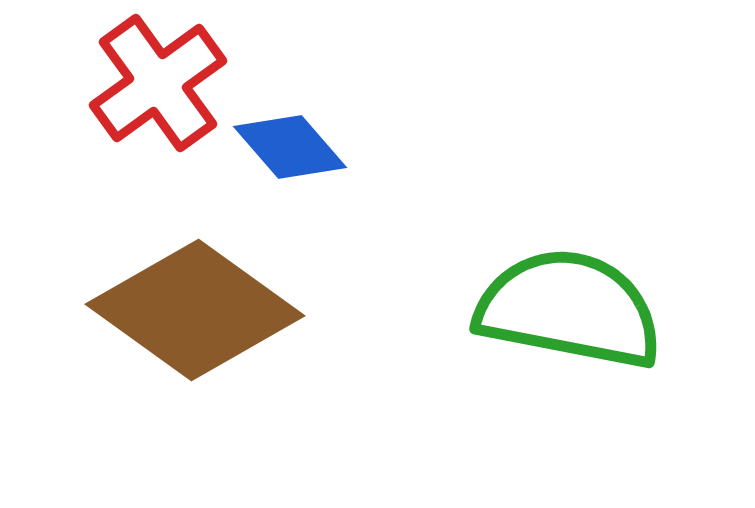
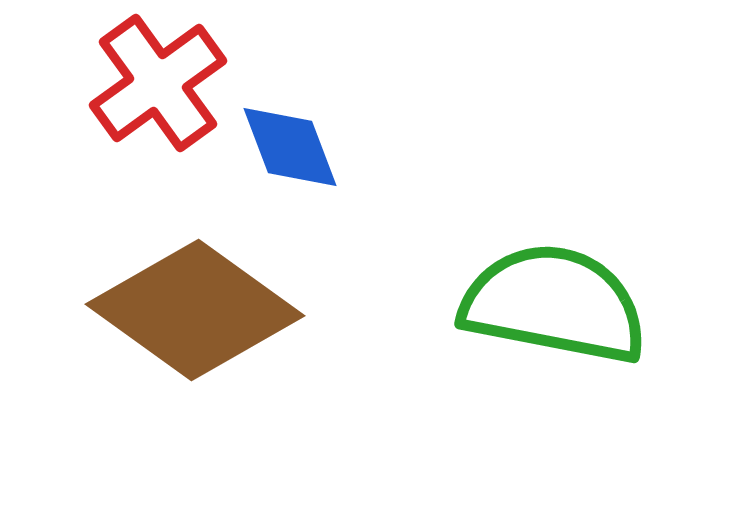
blue diamond: rotated 20 degrees clockwise
green semicircle: moved 15 px left, 5 px up
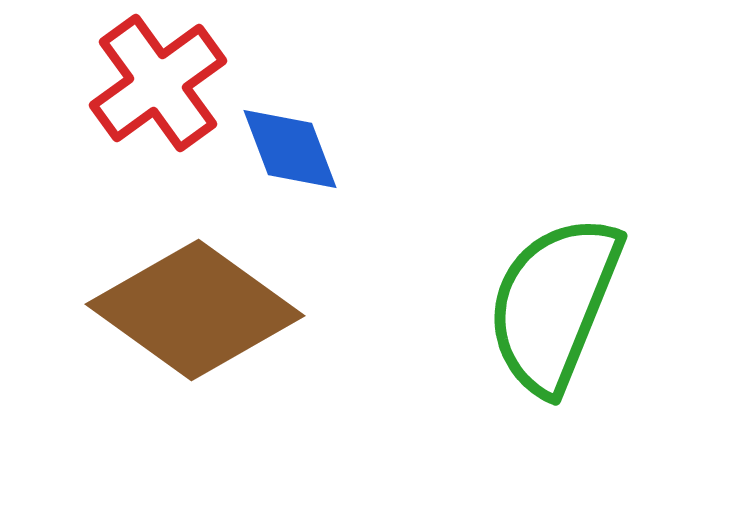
blue diamond: moved 2 px down
green semicircle: rotated 79 degrees counterclockwise
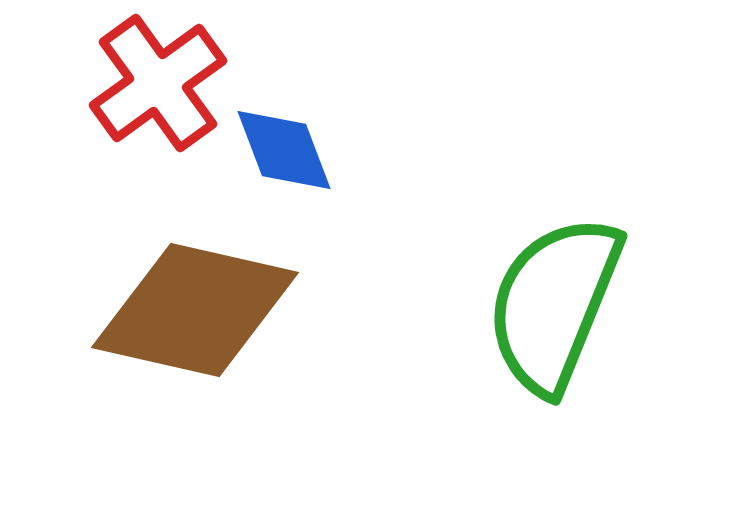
blue diamond: moved 6 px left, 1 px down
brown diamond: rotated 23 degrees counterclockwise
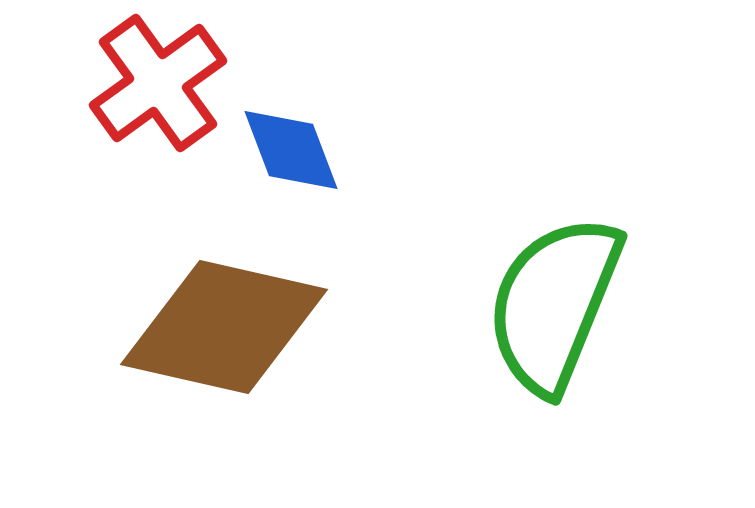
blue diamond: moved 7 px right
brown diamond: moved 29 px right, 17 px down
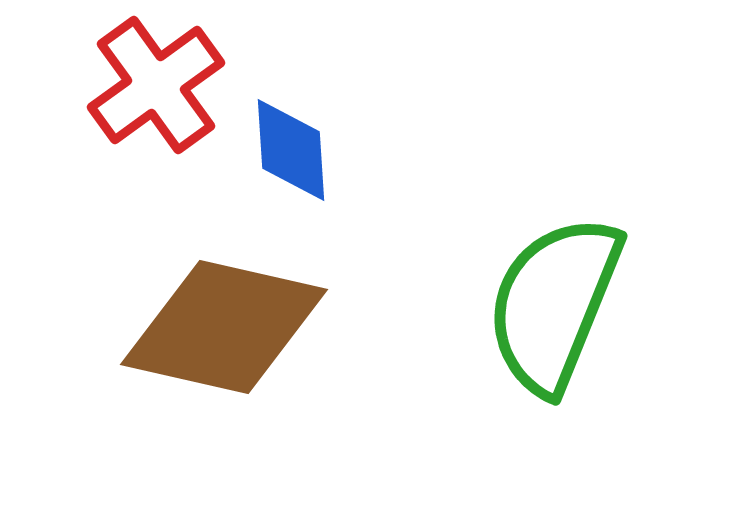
red cross: moved 2 px left, 2 px down
blue diamond: rotated 17 degrees clockwise
